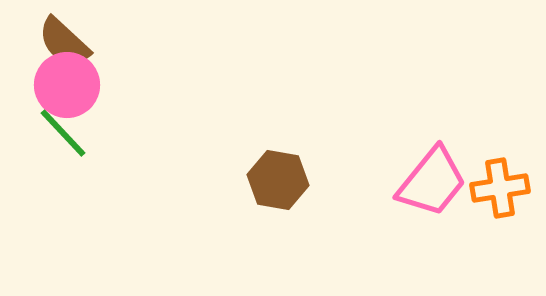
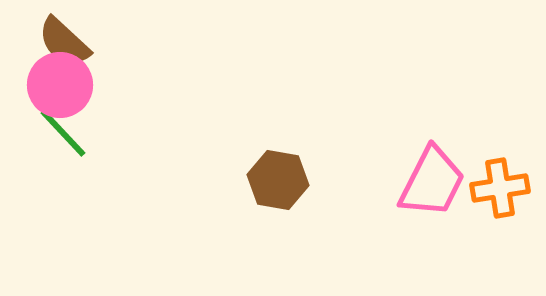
pink circle: moved 7 px left
pink trapezoid: rotated 12 degrees counterclockwise
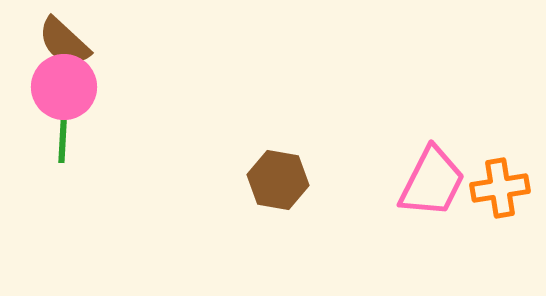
pink circle: moved 4 px right, 2 px down
green line: rotated 46 degrees clockwise
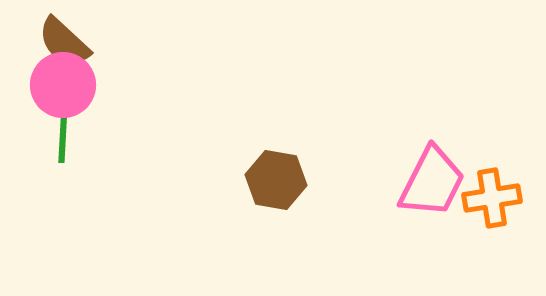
pink circle: moved 1 px left, 2 px up
brown hexagon: moved 2 px left
orange cross: moved 8 px left, 10 px down
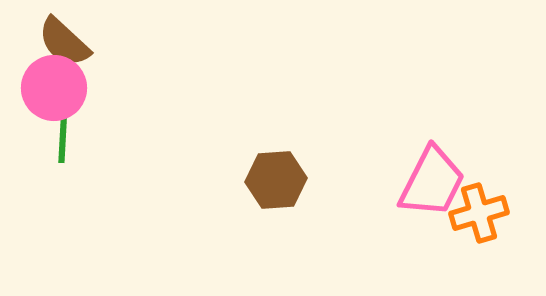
pink circle: moved 9 px left, 3 px down
brown hexagon: rotated 14 degrees counterclockwise
orange cross: moved 13 px left, 15 px down; rotated 8 degrees counterclockwise
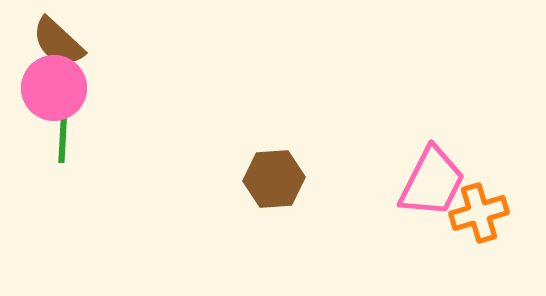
brown semicircle: moved 6 px left
brown hexagon: moved 2 px left, 1 px up
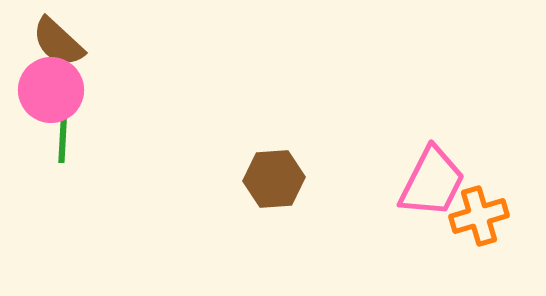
pink circle: moved 3 px left, 2 px down
orange cross: moved 3 px down
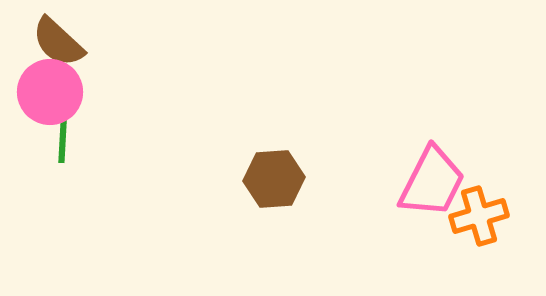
pink circle: moved 1 px left, 2 px down
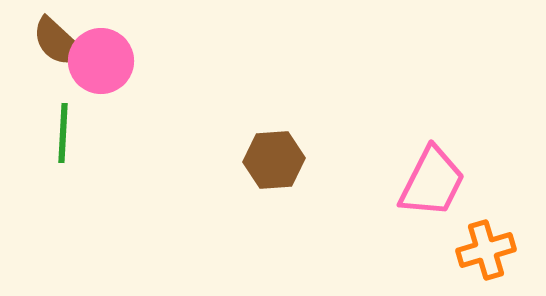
pink circle: moved 51 px right, 31 px up
brown hexagon: moved 19 px up
orange cross: moved 7 px right, 34 px down
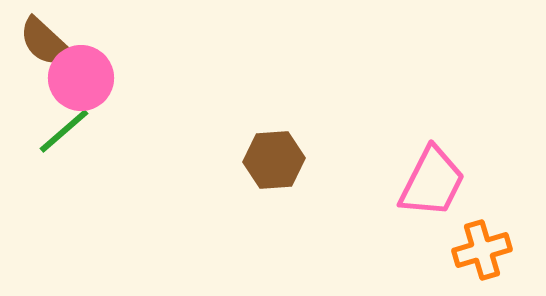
brown semicircle: moved 13 px left
pink circle: moved 20 px left, 17 px down
green line: moved 1 px right, 2 px up; rotated 46 degrees clockwise
orange cross: moved 4 px left
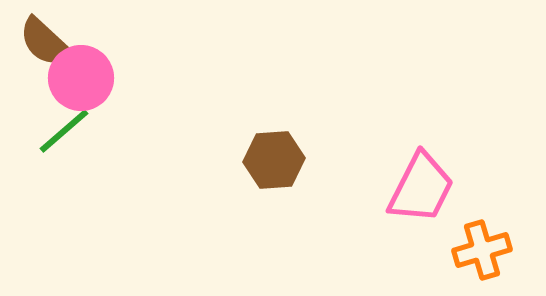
pink trapezoid: moved 11 px left, 6 px down
